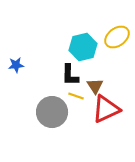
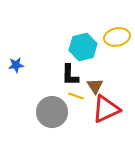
yellow ellipse: rotated 25 degrees clockwise
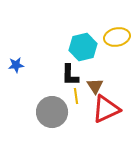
yellow line: rotated 63 degrees clockwise
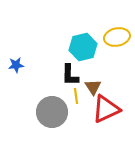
brown triangle: moved 2 px left, 1 px down
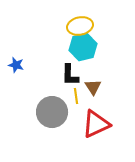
yellow ellipse: moved 37 px left, 11 px up
blue star: rotated 21 degrees clockwise
red triangle: moved 10 px left, 15 px down
